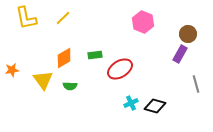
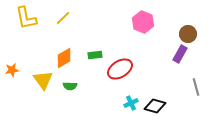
gray line: moved 3 px down
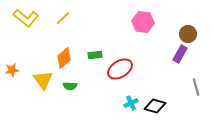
yellow L-shape: rotated 40 degrees counterclockwise
pink hexagon: rotated 15 degrees counterclockwise
orange diamond: rotated 10 degrees counterclockwise
